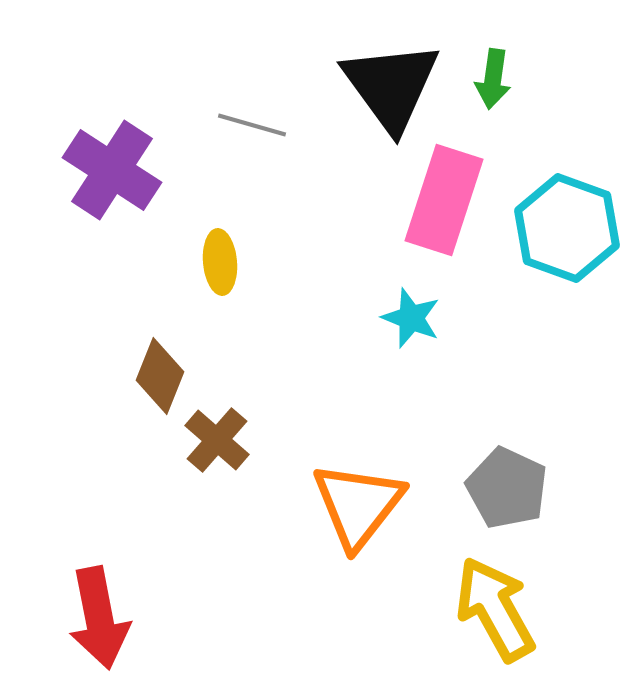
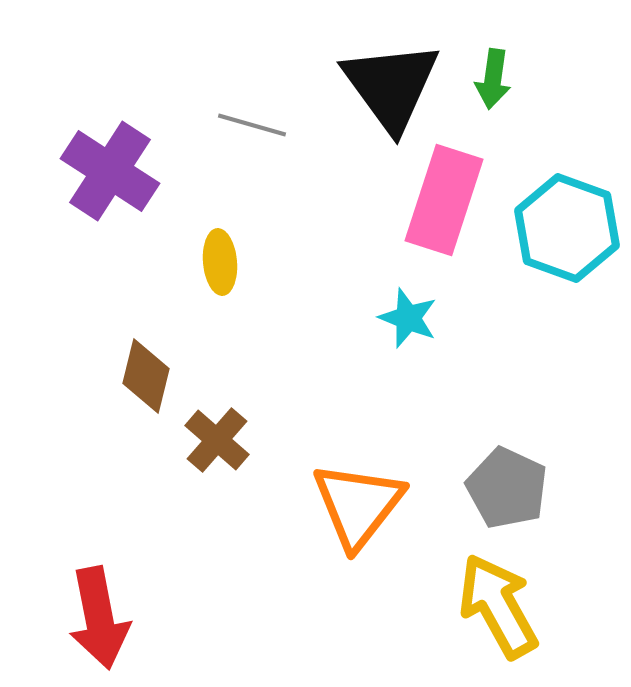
purple cross: moved 2 px left, 1 px down
cyan star: moved 3 px left
brown diamond: moved 14 px left; rotated 8 degrees counterclockwise
yellow arrow: moved 3 px right, 3 px up
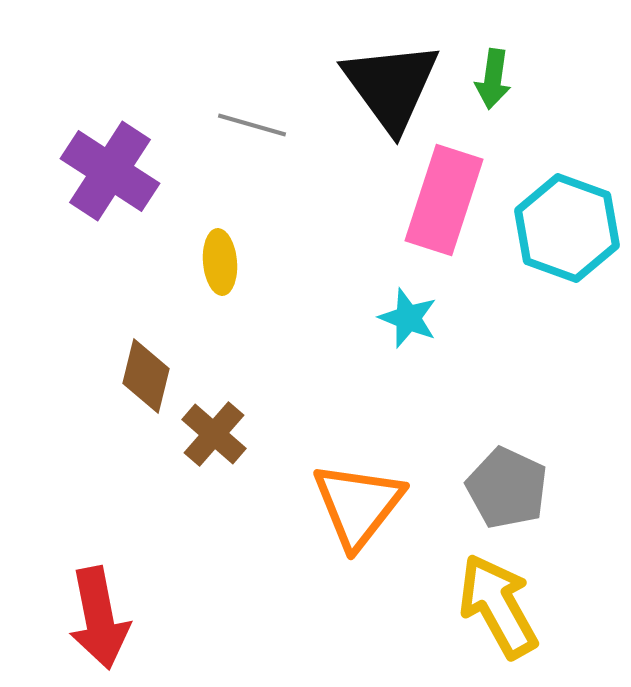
brown cross: moved 3 px left, 6 px up
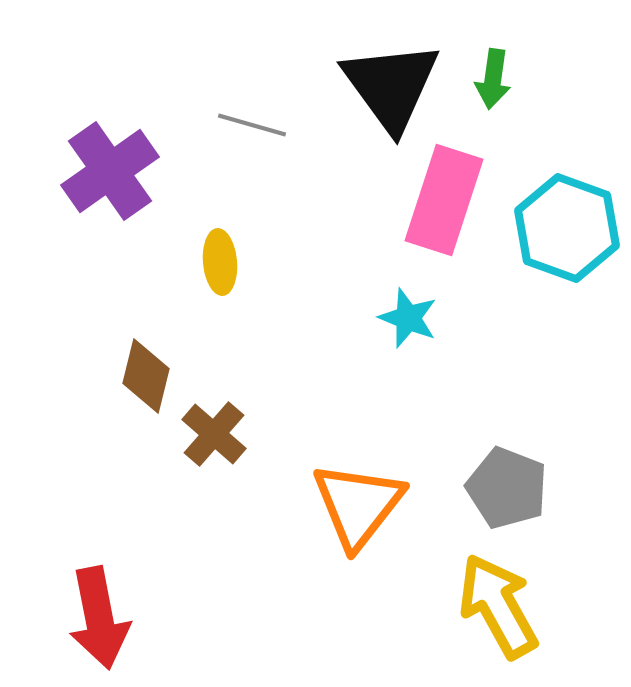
purple cross: rotated 22 degrees clockwise
gray pentagon: rotated 4 degrees counterclockwise
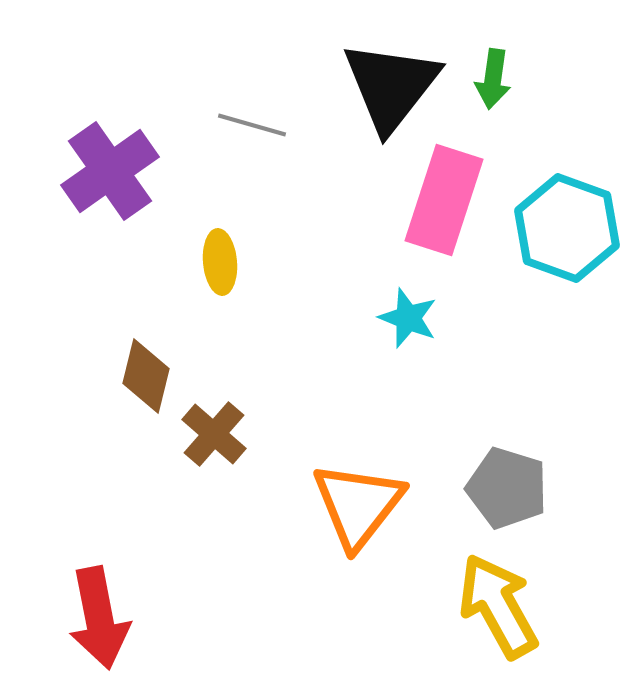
black triangle: rotated 14 degrees clockwise
gray pentagon: rotated 4 degrees counterclockwise
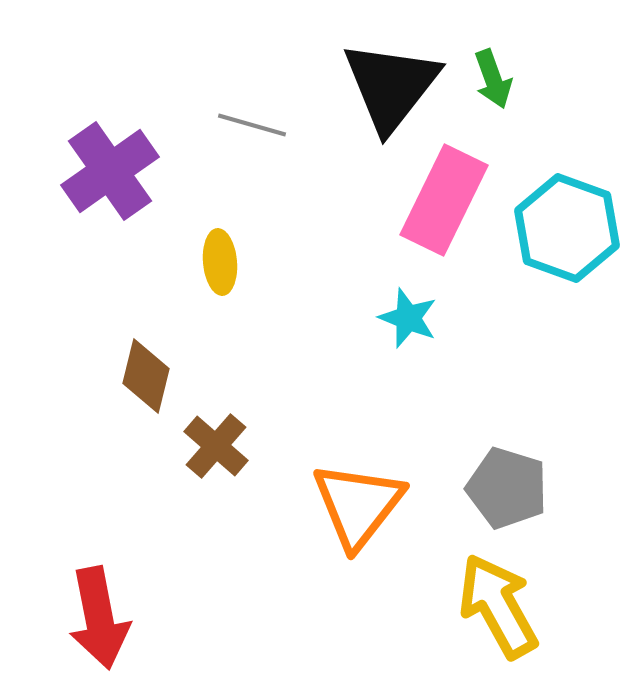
green arrow: rotated 28 degrees counterclockwise
pink rectangle: rotated 8 degrees clockwise
brown cross: moved 2 px right, 12 px down
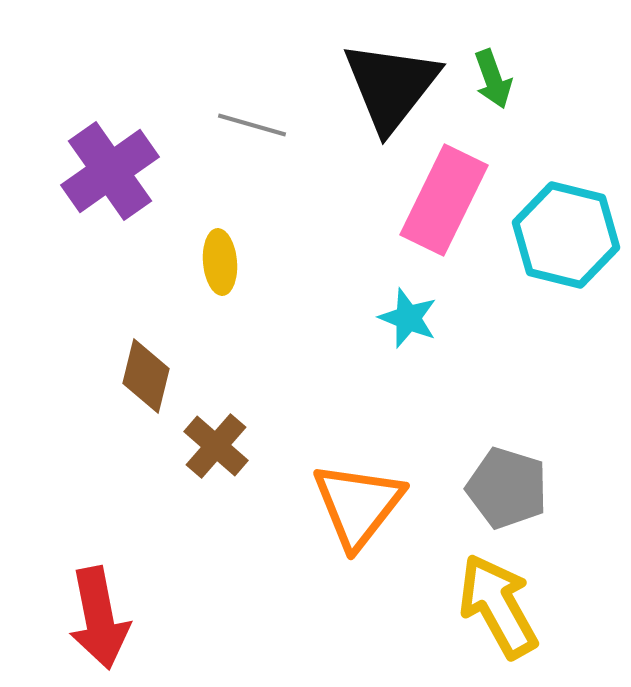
cyan hexagon: moved 1 px left, 7 px down; rotated 6 degrees counterclockwise
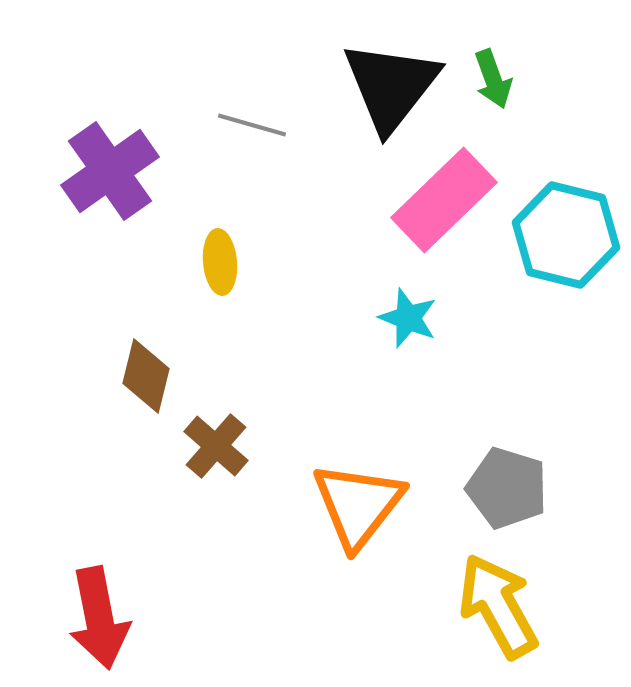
pink rectangle: rotated 20 degrees clockwise
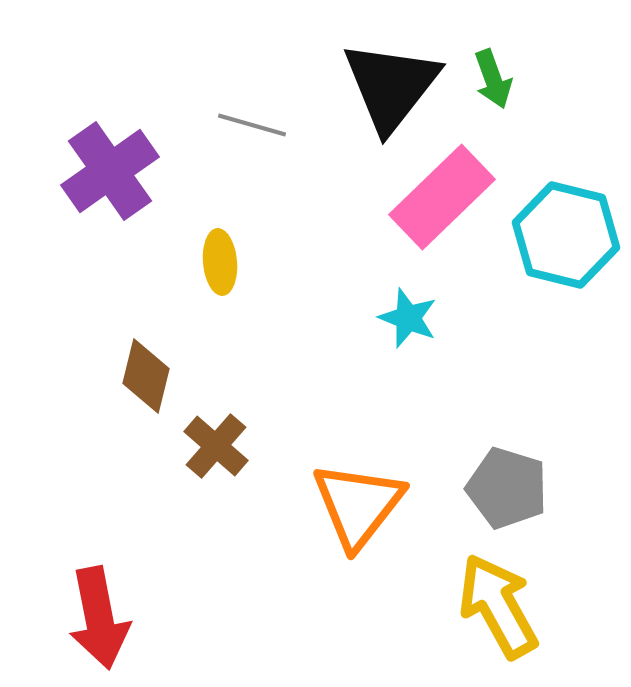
pink rectangle: moved 2 px left, 3 px up
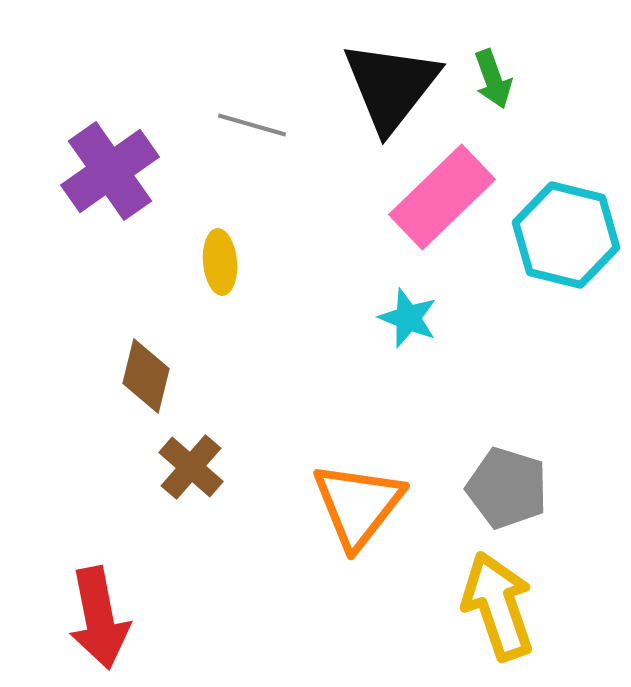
brown cross: moved 25 px left, 21 px down
yellow arrow: rotated 10 degrees clockwise
